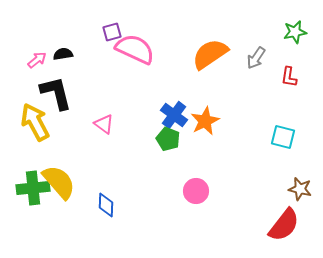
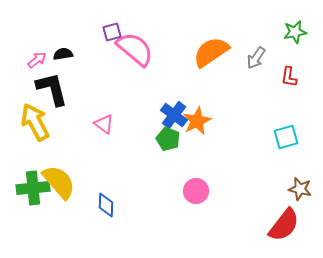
pink semicircle: rotated 15 degrees clockwise
orange semicircle: moved 1 px right, 2 px up
black L-shape: moved 4 px left, 4 px up
orange star: moved 8 px left
cyan square: moved 3 px right; rotated 30 degrees counterclockwise
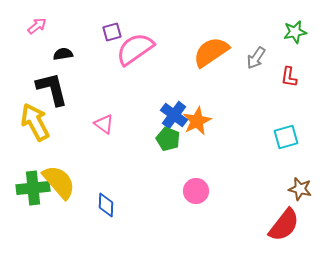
pink semicircle: rotated 75 degrees counterclockwise
pink arrow: moved 34 px up
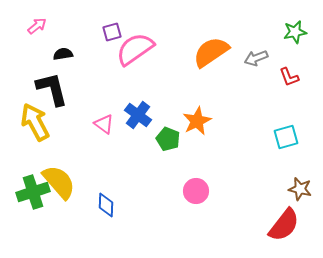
gray arrow: rotated 35 degrees clockwise
red L-shape: rotated 30 degrees counterclockwise
blue cross: moved 36 px left
green cross: moved 4 px down; rotated 12 degrees counterclockwise
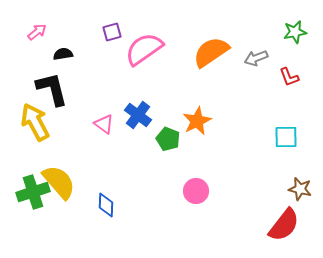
pink arrow: moved 6 px down
pink semicircle: moved 9 px right
cyan square: rotated 15 degrees clockwise
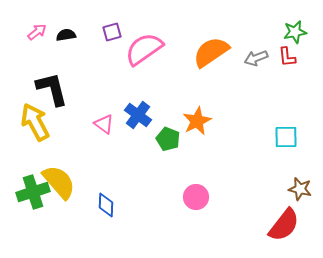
black semicircle: moved 3 px right, 19 px up
red L-shape: moved 2 px left, 20 px up; rotated 15 degrees clockwise
pink circle: moved 6 px down
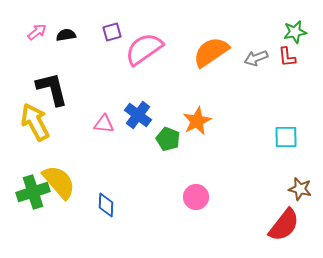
pink triangle: rotated 30 degrees counterclockwise
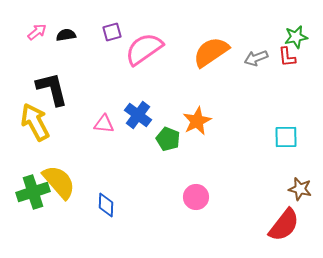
green star: moved 1 px right, 5 px down
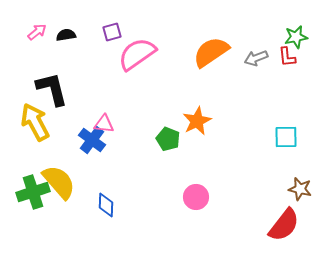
pink semicircle: moved 7 px left, 5 px down
blue cross: moved 46 px left, 25 px down
